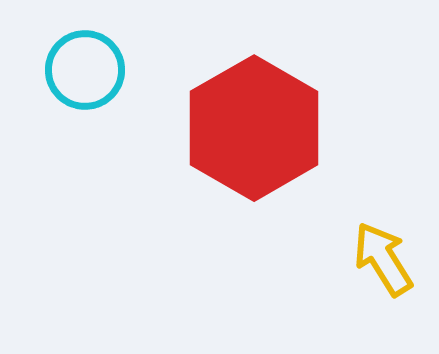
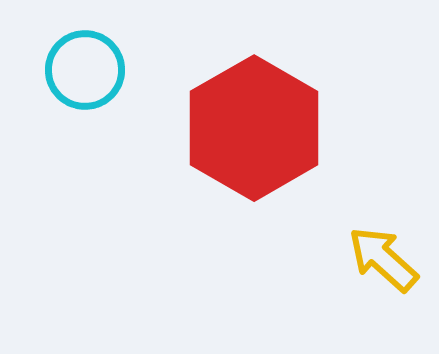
yellow arrow: rotated 16 degrees counterclockwise
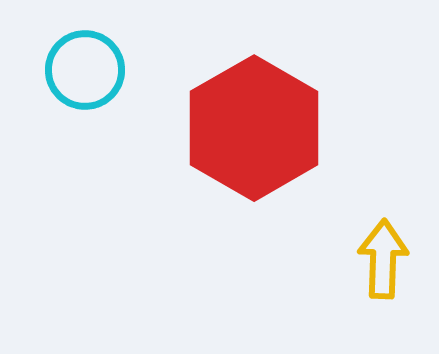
yellow arrow: rotated 50 degrees clockwise
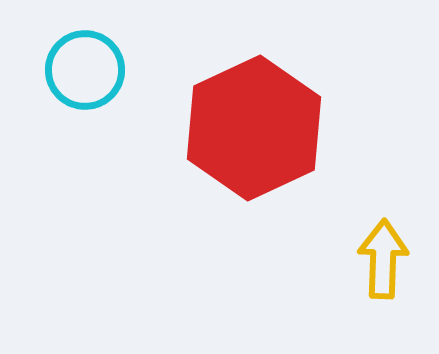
red hexagon: rotated 5 degrees clockwise
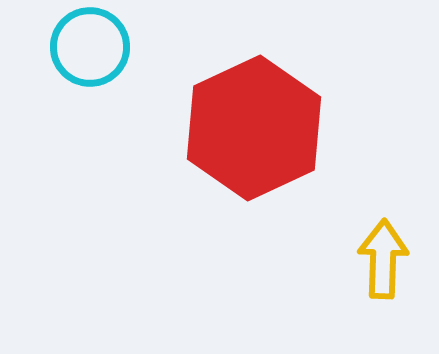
cyan circle: moved 5 px right, 23 px up
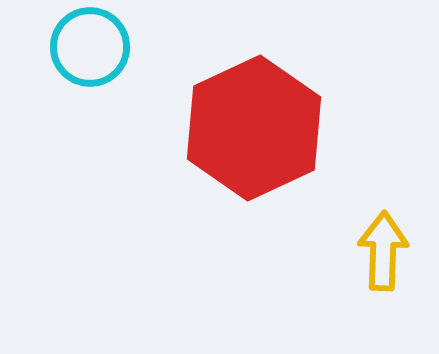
yellow arrow: moved 8 px up
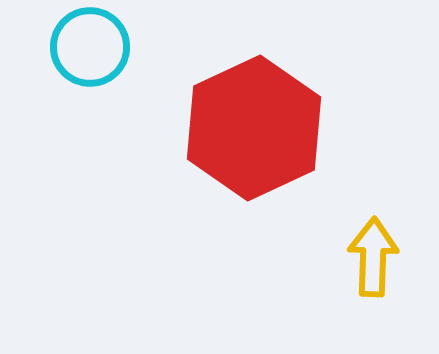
yellow arrow: moved 10 px left, 6 px down
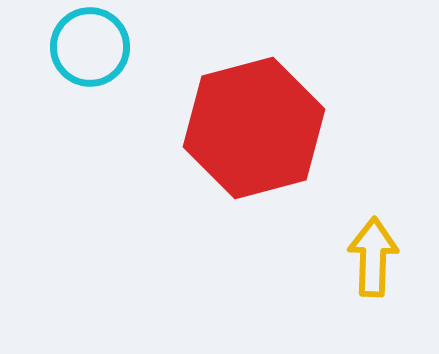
red hexagon: rotated 10 degrees clockwise
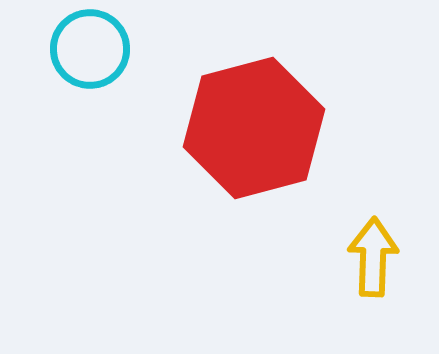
cyan circle: moved 2 px down
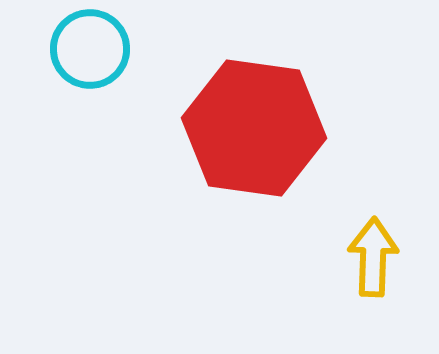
red hexagon: rotated 23 degrees clockwise
